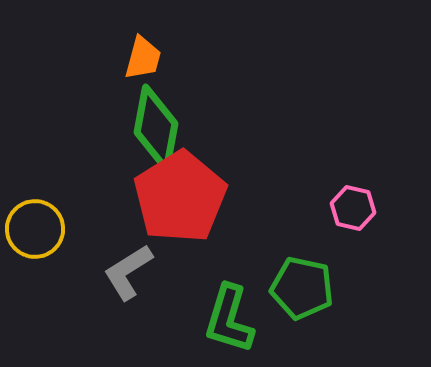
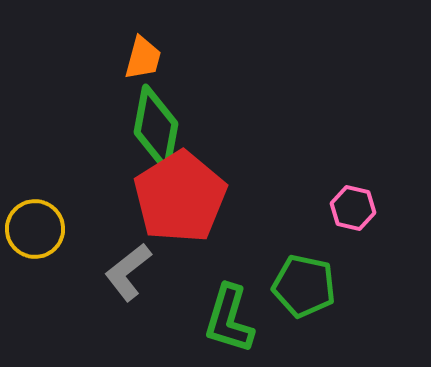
gray L-shape: rotated 6 degrees counterclockwise
green pentagon: moved 2 px right, 2 px up
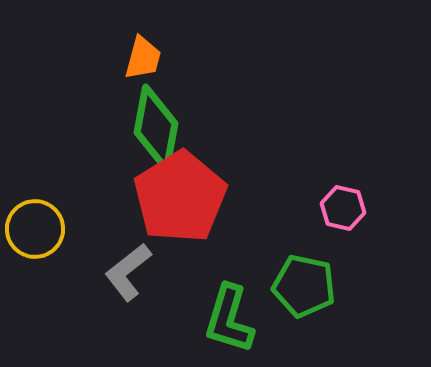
pink hexagon: moved 10 px left
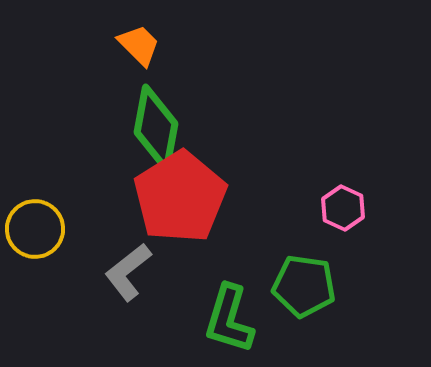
orange trapezoid: moved 4 px left, 13 px up; rotated 60 degrees counterclockwise
pink hexagon: rotated 12 degrees clockwise
green pentagon: rotated 4 degrees counterclockwise
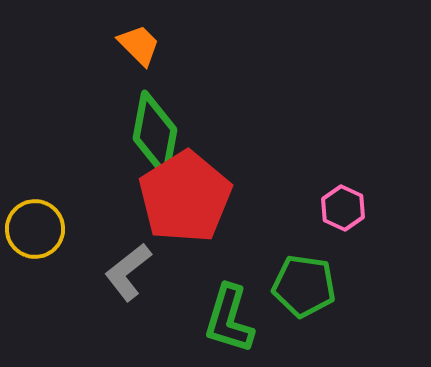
green diamond: moved 1 px left, 6 px down
red pentagon: moved 5 px right
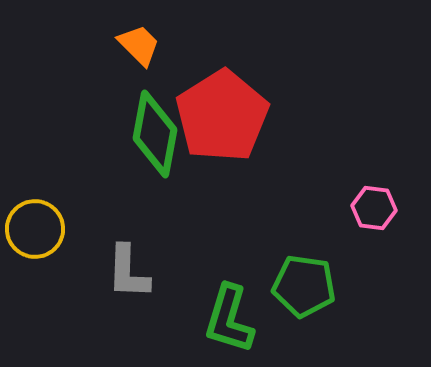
red pentagon: moved 37 px right, 81 px up
pink hexagon: moved 31 px right; rotated 18 degrees counterclockwise
gray L-shape: rotated 50 degrees counterclockwise
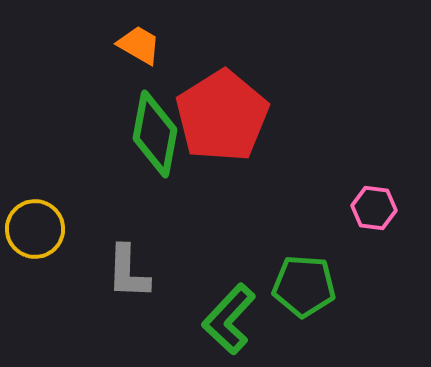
orange trapezoid: rotated 15 degrees counterclockwise
green pentagon: rotated 4 degrees counterclockwise
green L-shape: rotated 26 degrees clockwise
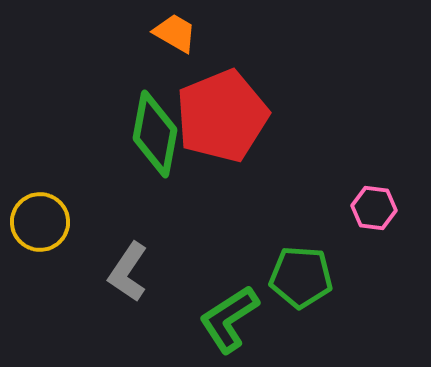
orange trapezoid: moved 36 px right, 12 px up
red pentagon: rotated 10 degrees clockwise
yellow circle: moved 5 px right, 7 px up
gray L-shape: rotated 32 degrees clockwise
green pentagon: moved 3 px left, 9 px up
green L-shape: rotated 14 degrees clockwise
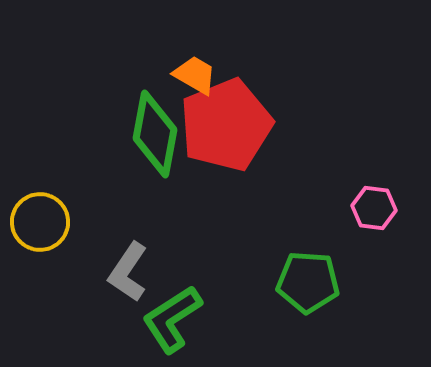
orange trapezoid: moved 20 px right, 42 px down
red pentagon: moved 4 px right, 9 px down
green pentagon: moved 7 px right, 5 px down
green L-shape: moved 57 px left
